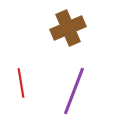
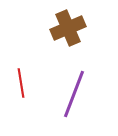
purple line: moved 3 px down
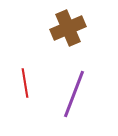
red line: moved 4 px right
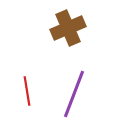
red line: moved 2 px right, 8 px down
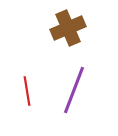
purple line: moved 4 px up
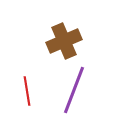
brown cross: moved 4 px left, 13 px down
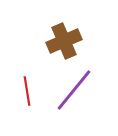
purple line: rotated 18 degrees clockwise
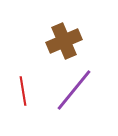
red line: moved 4 px left
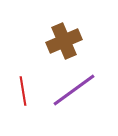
purple line: rotated 15 degrees clockwise
